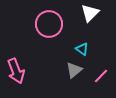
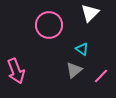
pink circle: moved 1 px down
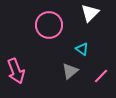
gray triangle: moved 4 px left, 1 px down
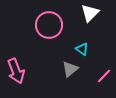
gray triangle: moved 2 px up
pink line: moved 3 px right
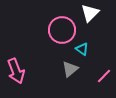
pink circle: moved 13 px right, 5 px down
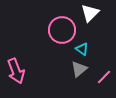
gray triangle: moved 9 px right
pink line: moved 1 px down
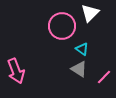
pink circle: moved 4 px up
gray triangle: rotated 48 degrees counterclockwise
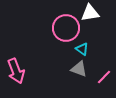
white triangle: rotated 36 degrees clockwise
pink circle: moved 4 px right, 2 px down
gray triangle: rotated 12 degrees counterclockwise
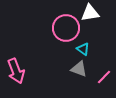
cyan triangle: moved 1 px right
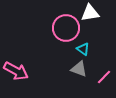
pink arrow: rotated 40 degrees counterclockwise
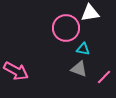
cyan triangle: rotated 24 degrees counterclockwise
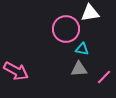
pink circle: moved 1 px down
cyan triangle: moved 1 px left
gray triangle: rotated 24 degrees counterclockwise
